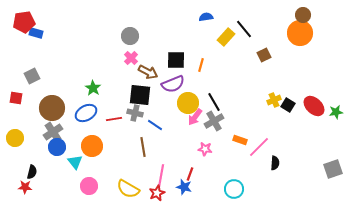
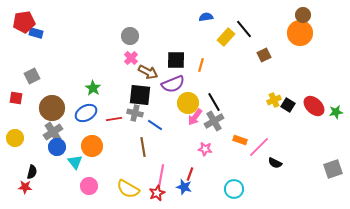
black semicircle at (275, 163): rotated 112 degrees clockwise
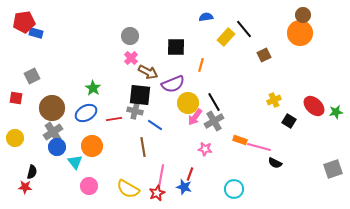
black square at (176, 60): moved 13 px up
black square at (288, 105): moved 1 px right, 16 px down
gray cross at (135, 113): moved 2 px up
pink line at (259, 147): rotated 60 degrees clockwise
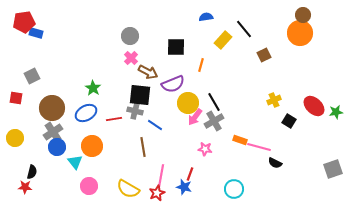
yellow rectangle at (226, 37): moved 3 px left, 3 px down
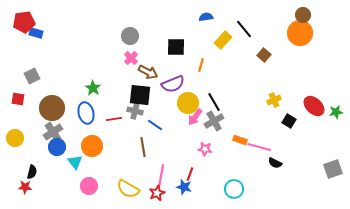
brown square at (264, 55): rotated 24 degrees counterclockwise
red square at (16, 98): moved 2 px right, 1 px down
blue ellipse at (86, 113): rotated 75 degrees counterclockwise
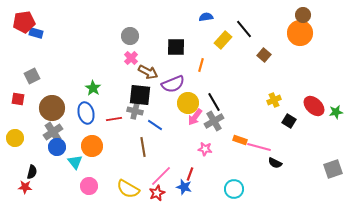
pink line at (161, 176): rotated 35 degrees clockwise
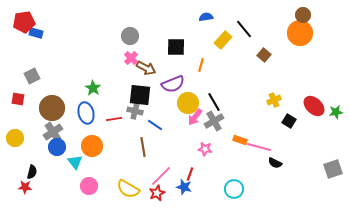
brown arrow at (148, 72): moved 2 px left, 4 px up
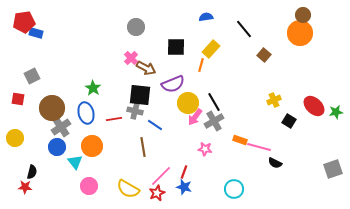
gray circle at (130, 36): moved 6 px right, 9 px up
yellow rectangle at (223, 40): moved 12 px left, 9 px down
gray cross at (53, 132): moved 8 px right, 5 px up
red line at (190, 174): moved 6 px left, 2 px up
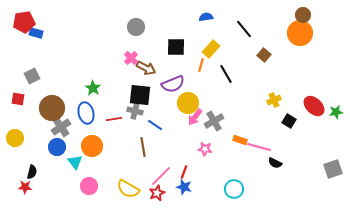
black line at (214, 102): moved 12 px right, 28 px up
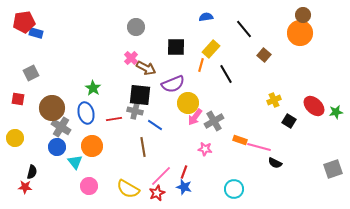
gray square at (32, 76): moved 1 px left, 3 px up
gray cross at (61, 127): rotated 24 degrees counterclockwise
